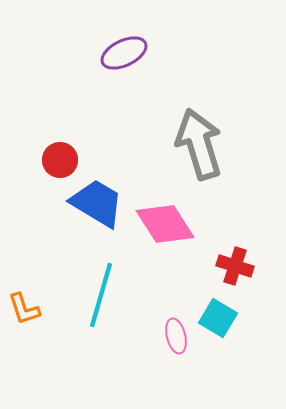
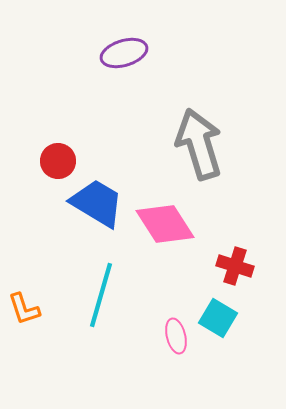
purple ellipse: rotated 9 degrees clockwise
red circle: moved 2 px left, 1 px down
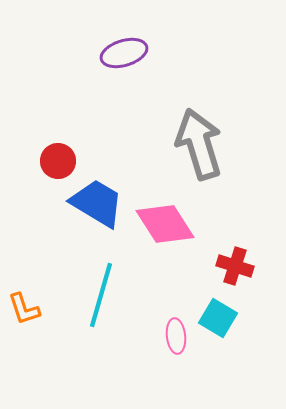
pink ellipse: rotated 8 degrees clockwise
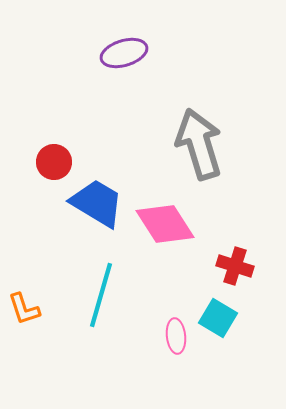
red circle: moved 4 px left, 1 px down
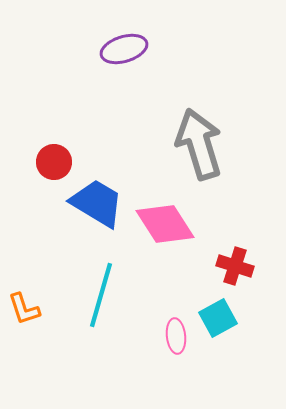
purple ellipse: moved 4 px up
cyan square: rotated 30 degrees clockwise
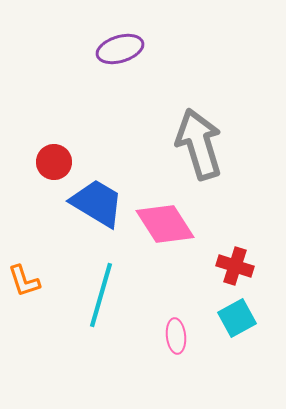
purple ellipse: moved 4 px left
orange L-shape: moved 28 px up
cyan square: moved 19 px right
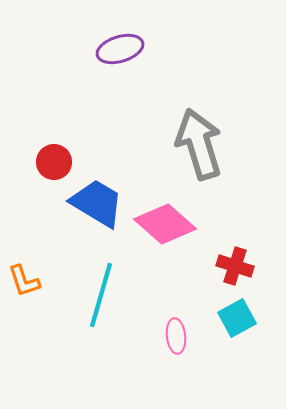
pink diamond: rotated 16 degrees counterclockwise
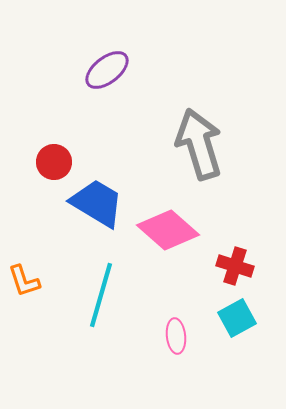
purple ellipse: moved 13 px left, 21 px down; rotated 21 degrees counterclockwise
pink diamond: moved 3 px right, 6 px down
